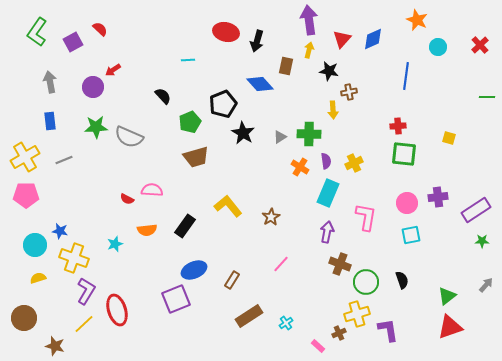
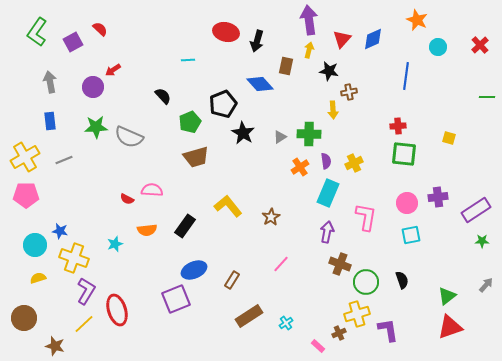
orange cross at (300, 167): rotated 24 degrees clockwise
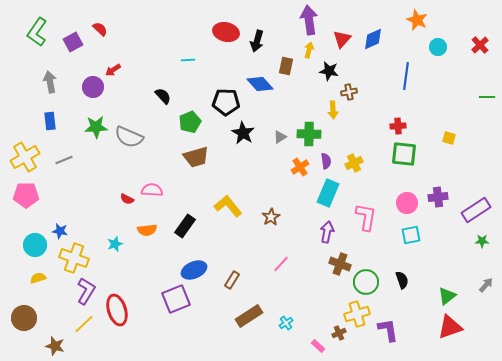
black pentagon at (223, 104): moved 3 px right, 2 px up; rotated 24 degrees clockwise
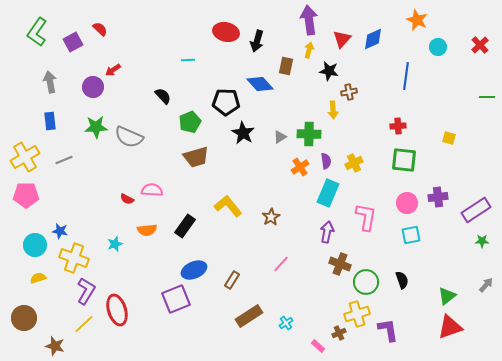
green square at (404, 154): moved 6 px down
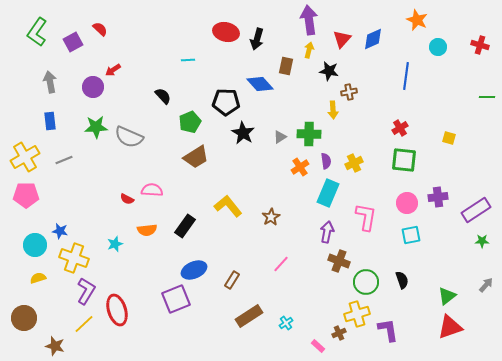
black arrow at (257, 41): moved 2 px up
red cross at (480, 45): rotated 30 degrees counterclockwise
red cross at (398, 126): moved 2 px right, 2 px down; rotated 28 degrees counterclockwise
brown trapezoid at (196, 157): rotated 16 degrees counterclockwise
brown cross at (340, 264): moved 1 px left, 3 px up
